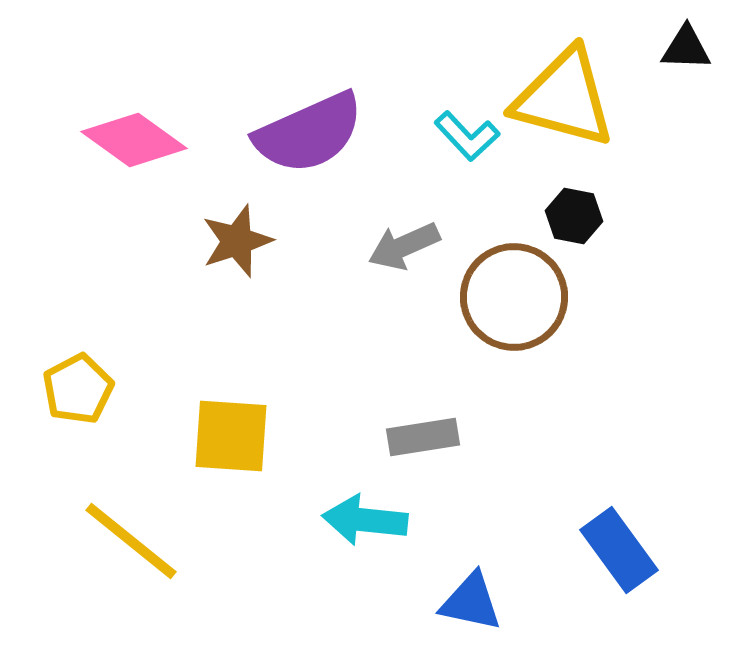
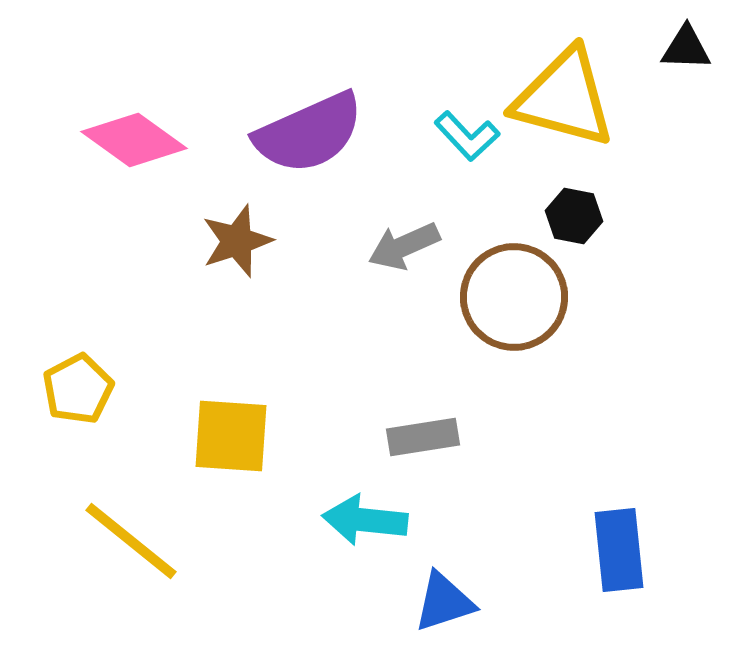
blue rectangle: rotated 30 degrees clockwise
blue triangle: moved 27 px left; rotated 30 degrees counterclockwise
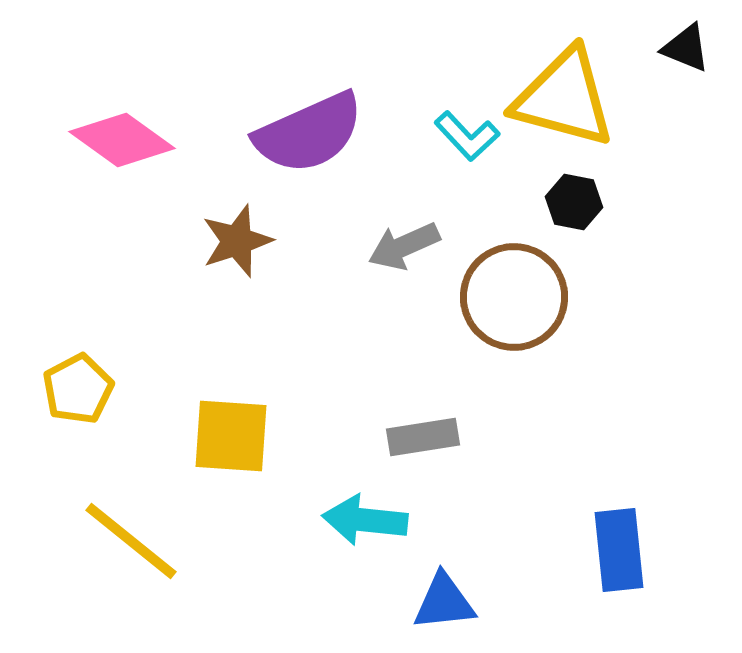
black triangle: rotated 20 degrees clockwise
pink diamond: moved 12 px left
black hexagon: moved 14 px up
blue triangle: rotated 12 degrees clockwise
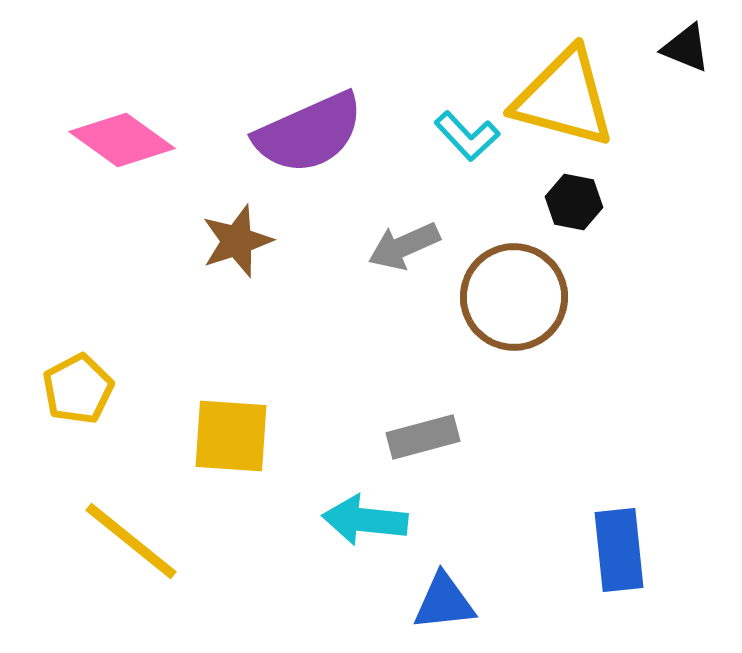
gray rectangle: rotated 6 degrees counterclockwise
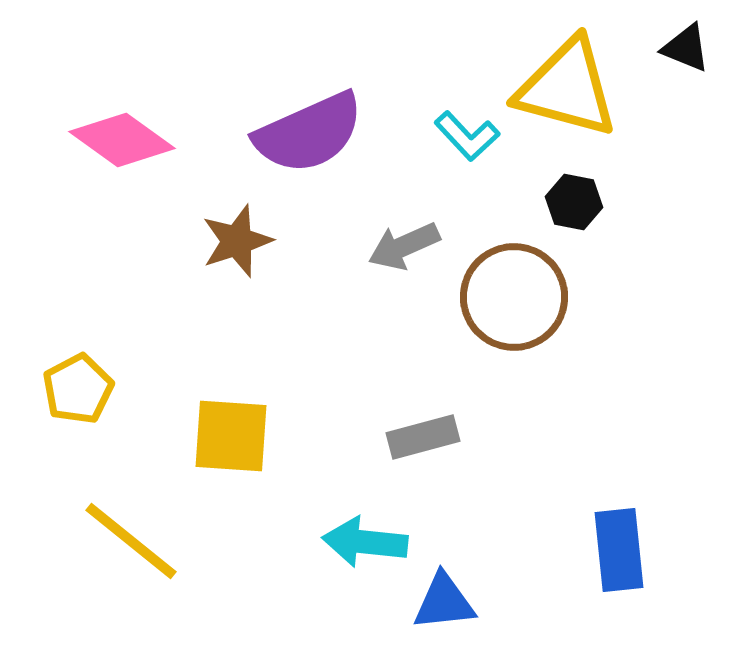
yellow triangle: moved 3 px right, 10 px up
cyan arrow: moved 22 px down
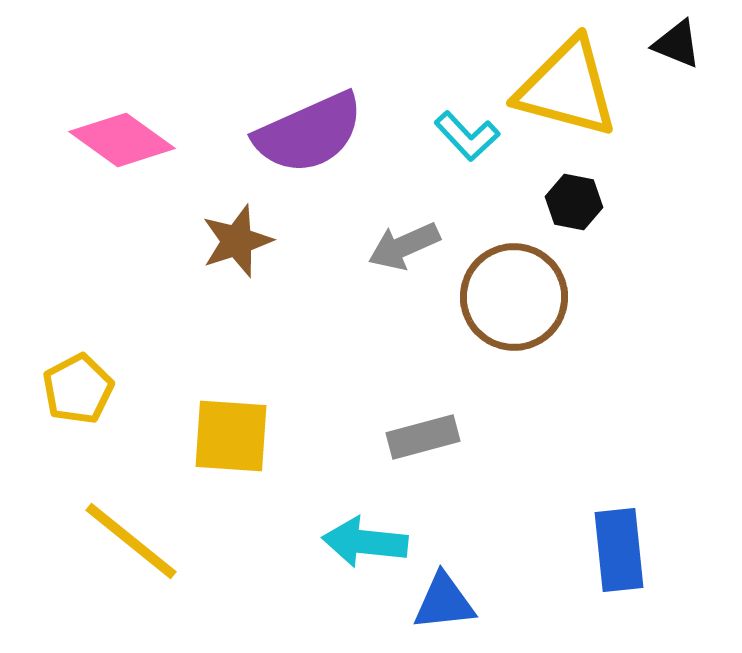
black triangle: moved 9 px left, 4 px up
